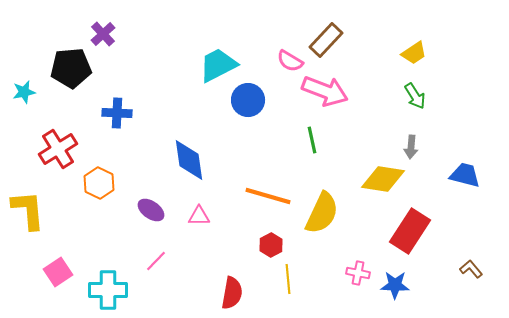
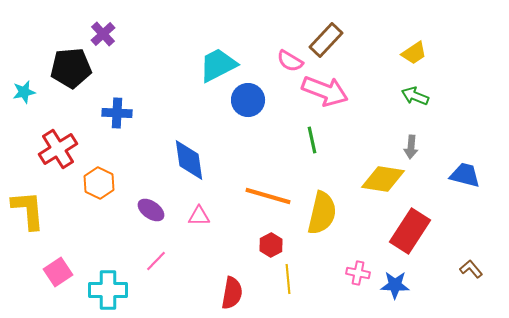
green arrow: rotated 144 degrees clockwise
yellow semicircle: rotated 12 degrees counterclockwise
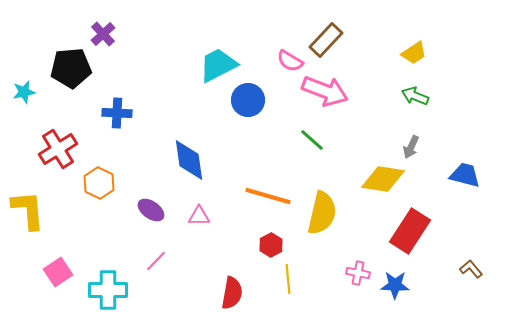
green line: rotated 36 degrees counterclockwise
gray arrow: rotated 20 degrees clockwise
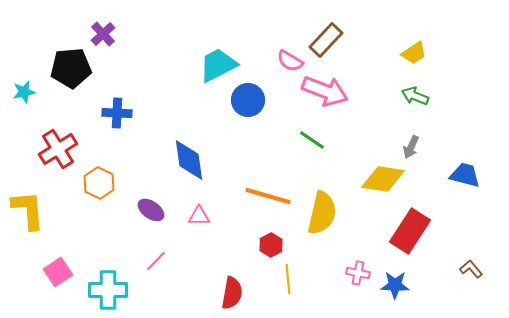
green line: rotated 8 degrees counterclockwise
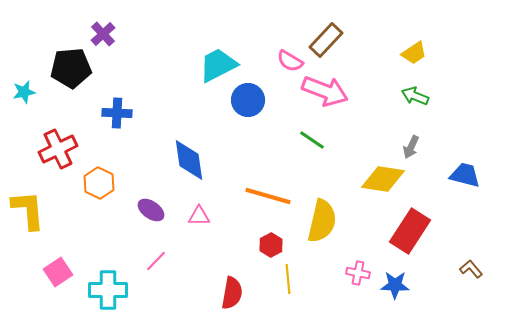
red cross: rotated 6 degrees clockwise
yellow semicircle: moved 8 px down
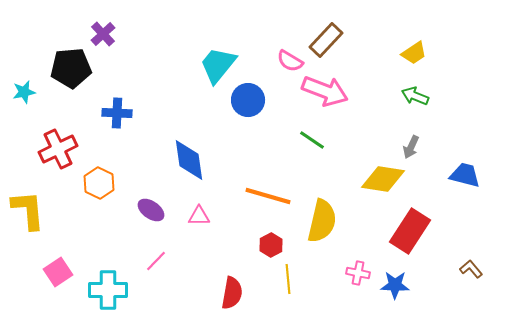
cyan trapezoid: rotated 24 degrees counterclockwise
